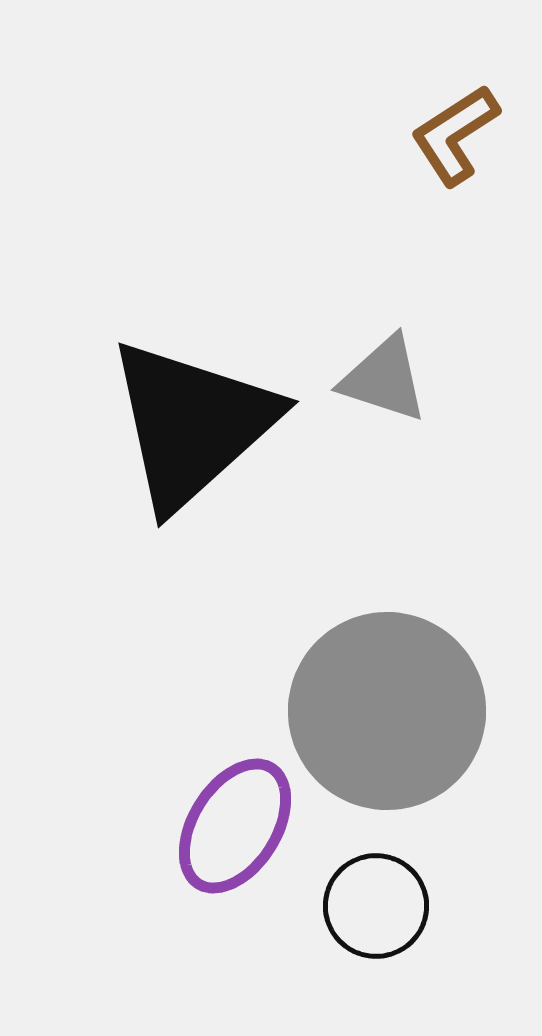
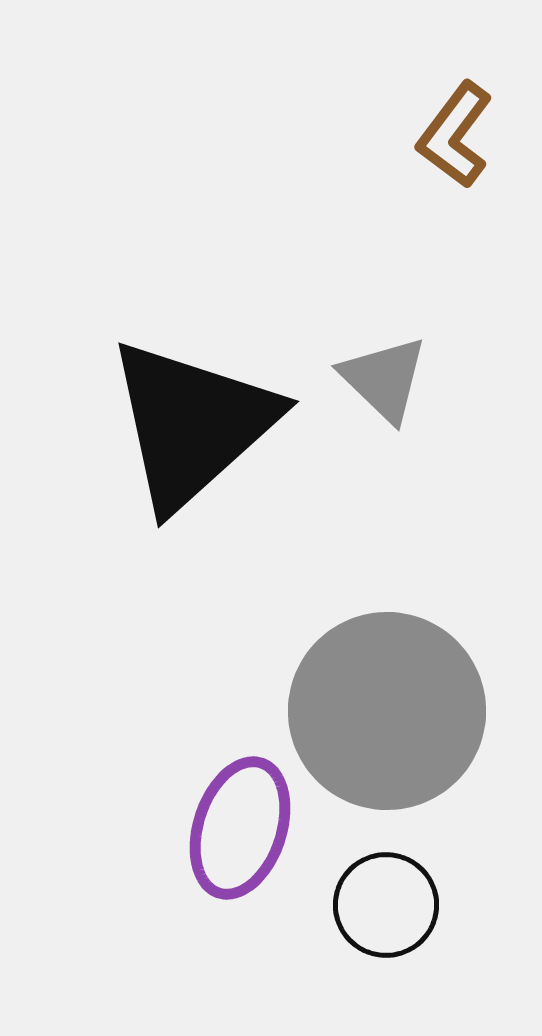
brown L-shape: rotated 20 degrees counterclockwise
gray triangle: rotated 26 degrees clockwise
purple ellipse: moved 5 px right, 2 px down; rotated 14 degrees counterclockwise
black circle: moved 10 px right, 1 px up
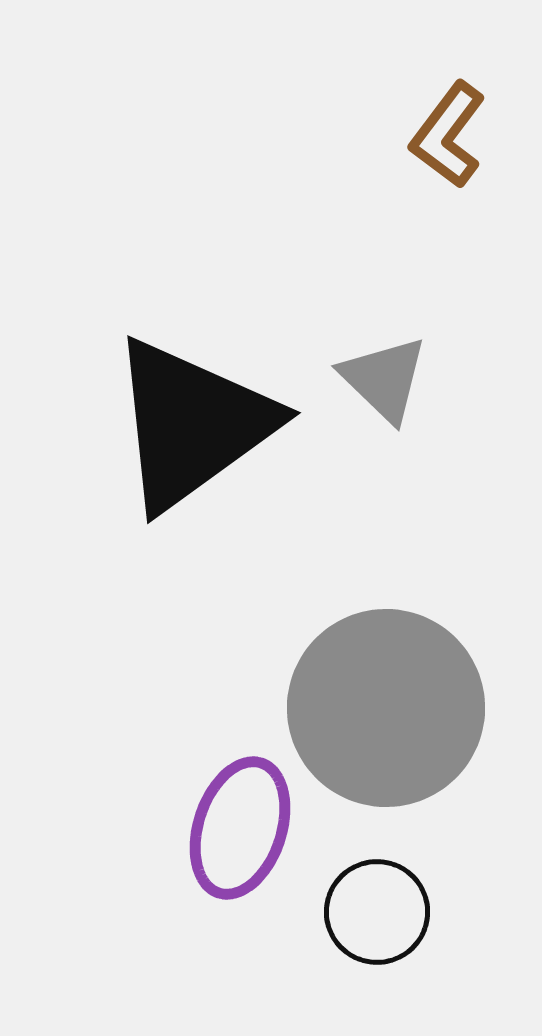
brown L-shape: moved 7 px left
black triangle: rotated 6 degrees clockwise
gray circle: moved 1 px left, 3 px up
black circle: moved 9 px left, 7 px down
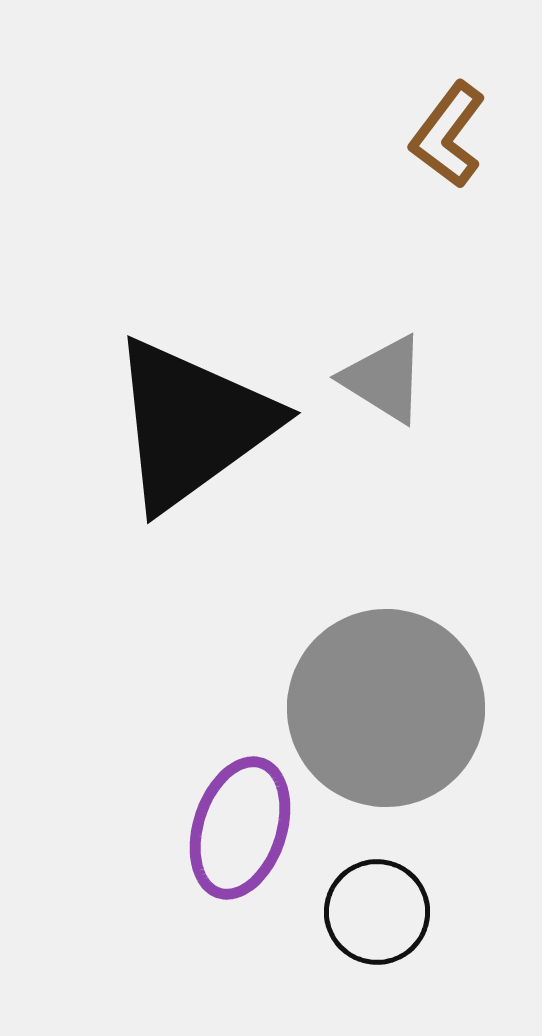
gray triangle: rotated 12 degrees counterclockwise
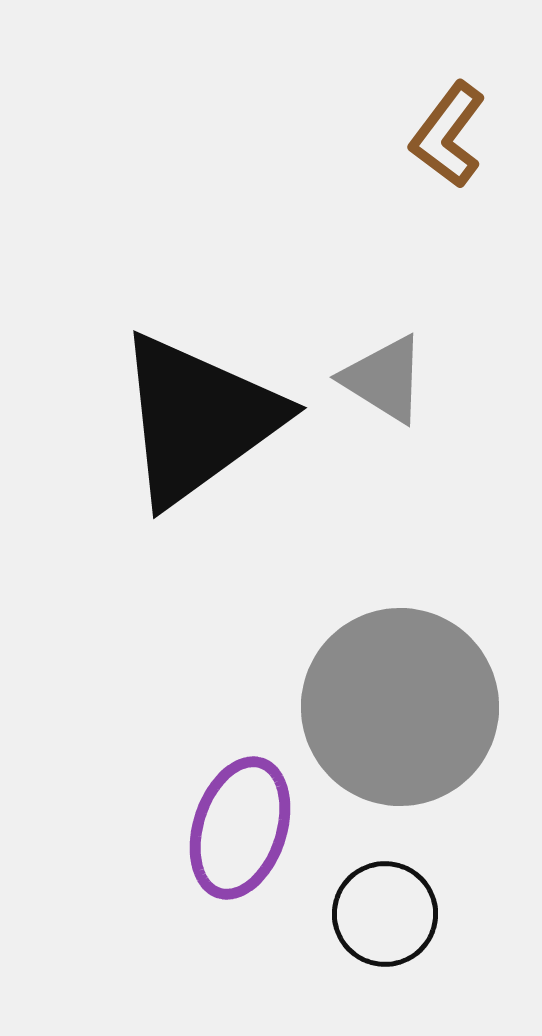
black triangle: moved 6 px right, 5 px up
gray circle: moved 14 px right, 1 px up
black circle: moved 8 px right, 2 px down
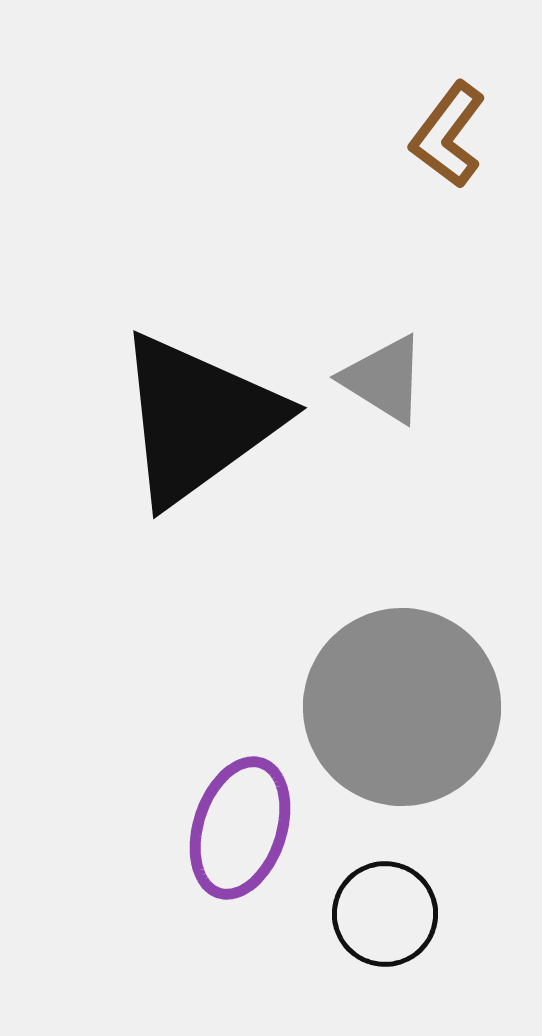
gray circle: moved 2 px right
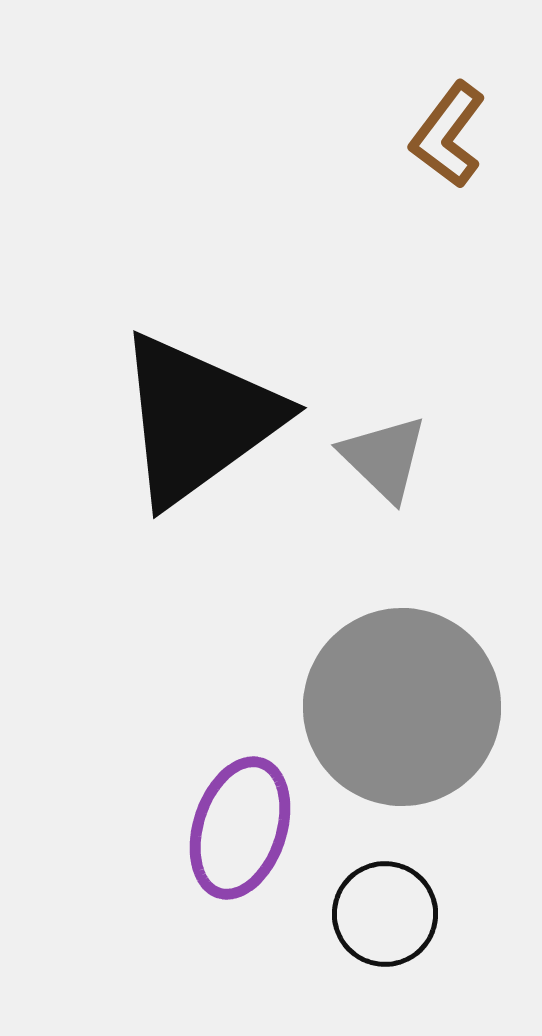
gray triangle: moved 79 px down; rotated 12 degrees clockwise
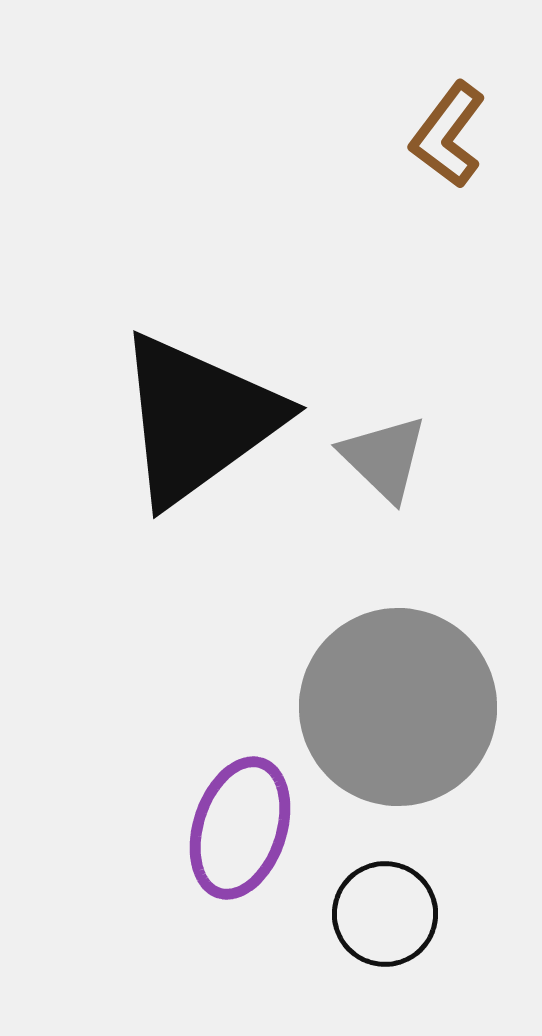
gray circle: moved 4 px left
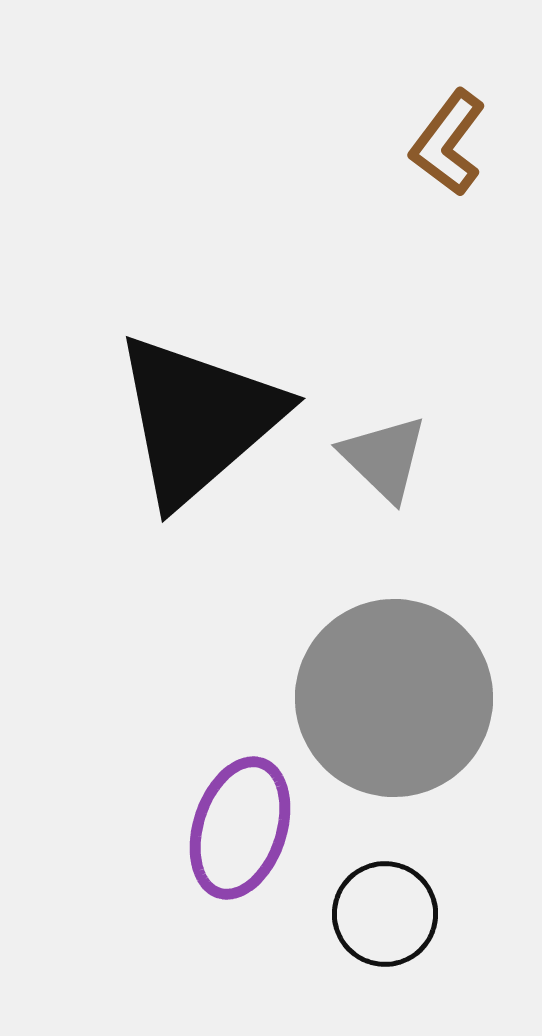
brown L-shape: moved 8 px down
black triangle: rotated 5 degrees counterclockwise
gray circle: moved 4 px left, 9 px up
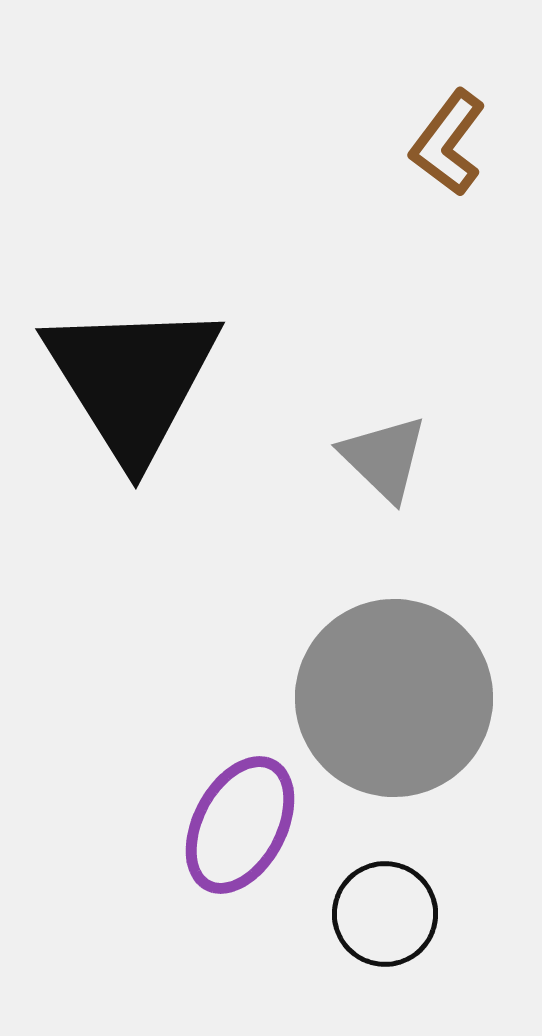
black triangle: moved 66 px left, 39 px up; rotated 21 degrees counterclockwise
purple ellipse: moved 3 px up; rotated 10 degrees clockwise
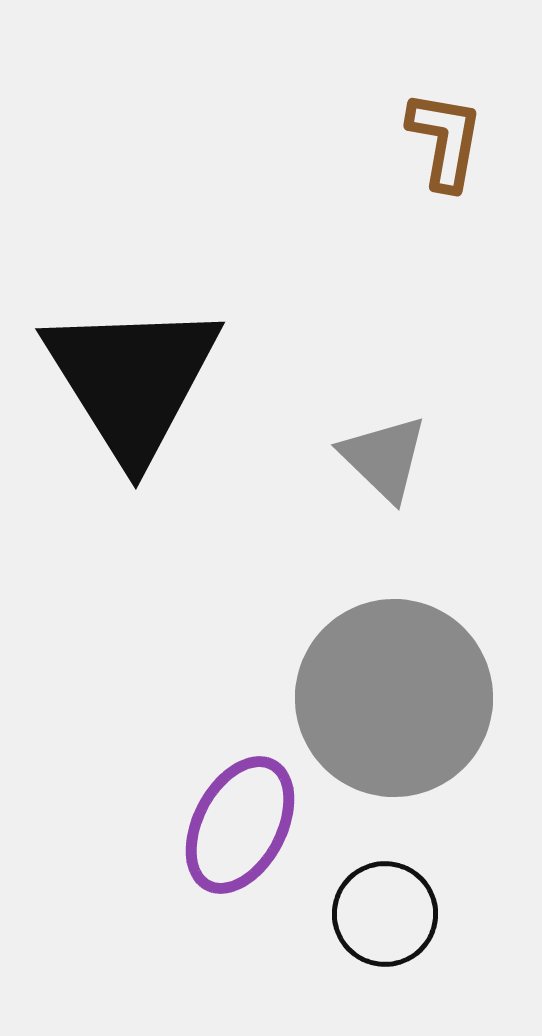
brown L-shape: moved 3 px left, 3 px up; rotated 153 degrees clockwise
